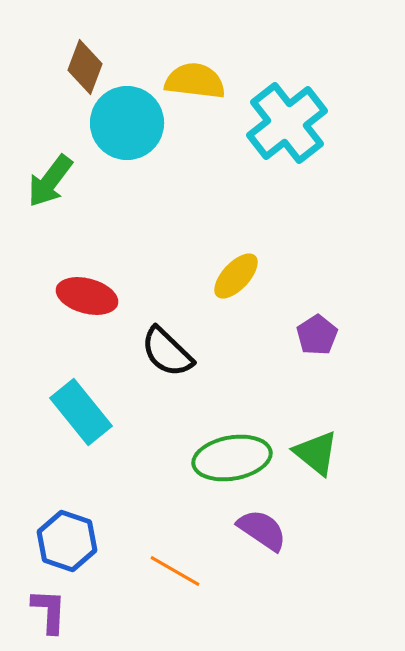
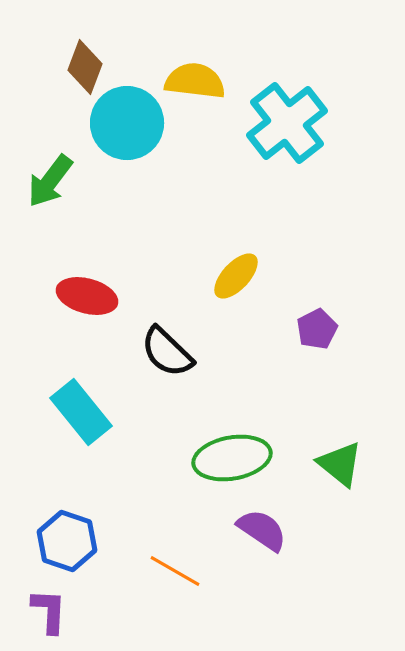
purple pentagon: moved 6 px up; rotated 6 degrees clockwise
green triangle: moved 24 px right, 11 px down
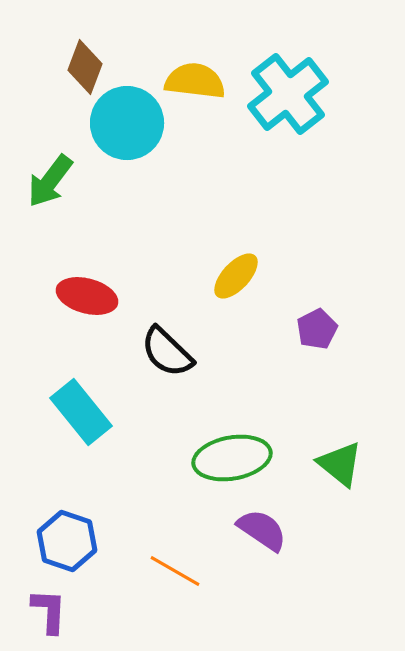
cyan cross: moved 1 px right, 29 px up
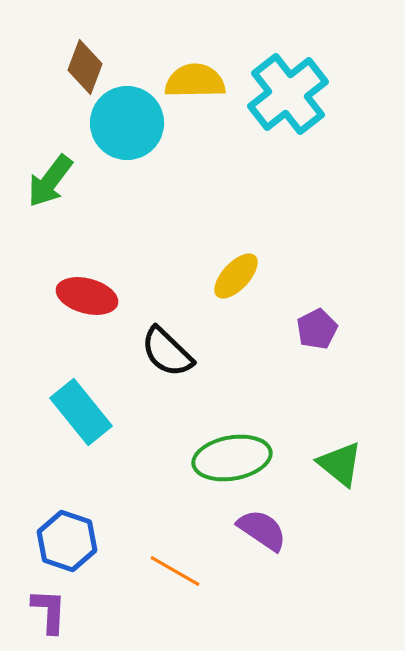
yellow semicircle: rotated 8 degrees counterclockwise
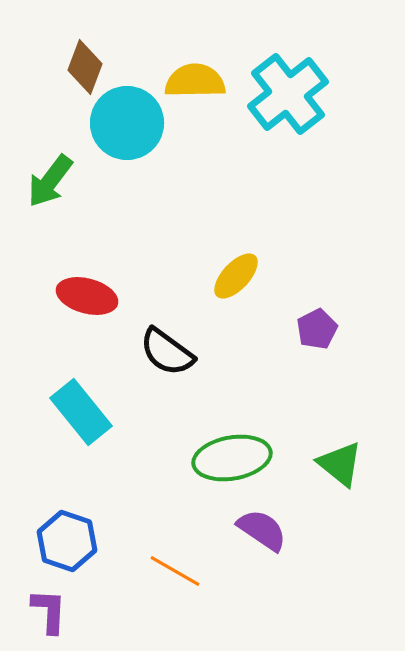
black semicircle: rotated 8 degrees counterclockwise
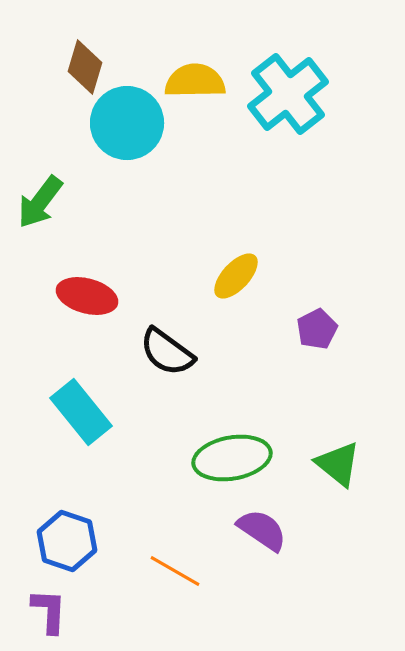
brown diamond: rotated 4 degrees counterclockwise
green arrow: moved 10 px left, 21 px down
green triangle: moved 2 px left
